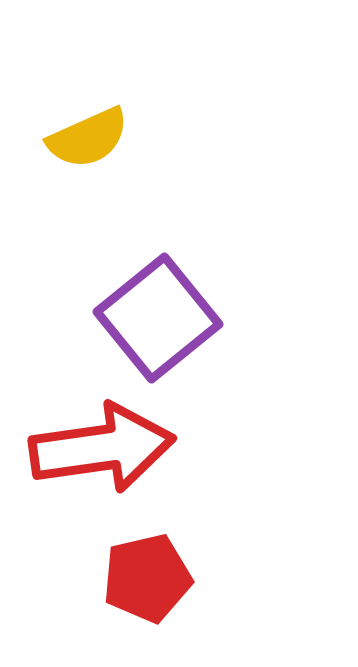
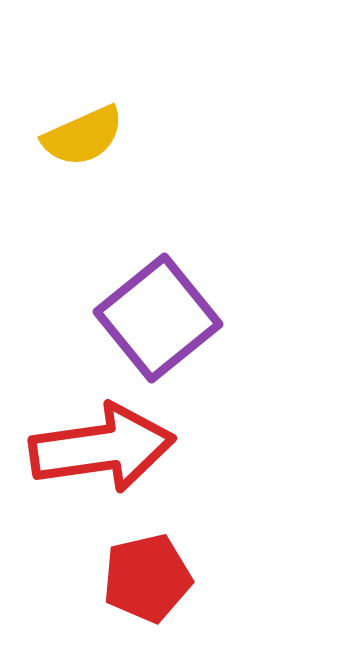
yellow semicircle: moved 5 px left, 2 px up
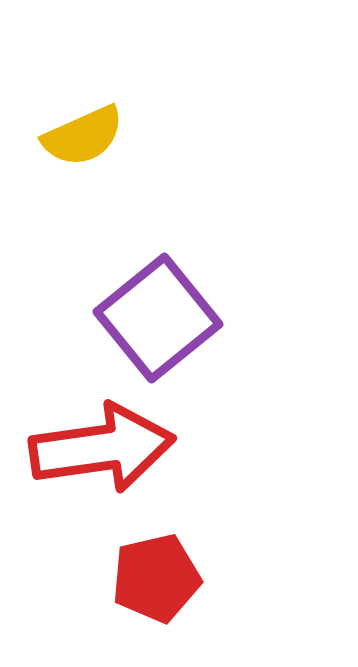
red pentagon: moved 9 px right
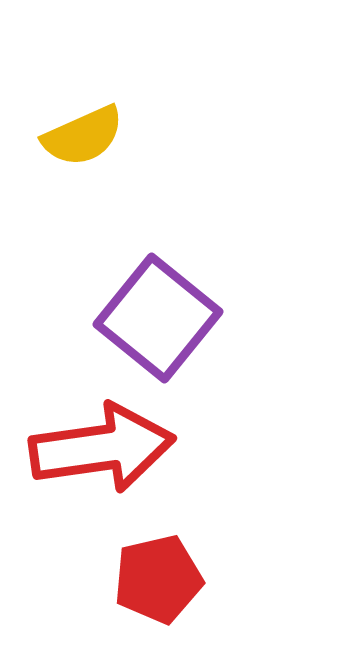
purple square: rotated 12 degrees counterclockwise
red pentagon: moved 2 px right, 1 px down
